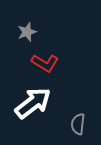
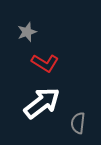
white arrow: moved 9 px right
gray semicircle: moved 1 px up
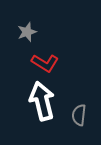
white arrow: moved 2 px up; rotated 66 degrees counterclockwise
gray semicircle: moved 1 px right, 8 px up
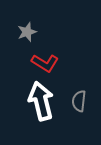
white arrow: moved 1 px left
gray semicircle: moved 14 px up
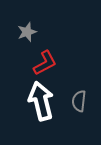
red L-shape: rotated 60 degrees counterclockwise
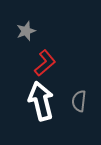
gray star: moved 1 px left, 1 px up
red L-shape: rotated 12 degrees counterclockwise
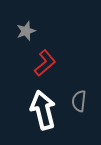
white arrow: moved 2 px right, 9 px down
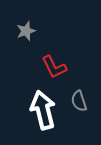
red L-shape: moved 9 px right, 4 px down; rotated 104 degrees clockwise
gray semicircle: rotated 25 degrees counterclockwise
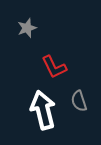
gray star: moved 1 px right, 3 px up
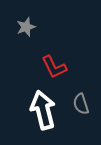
gray star: moved 1 px left, 1 px up
gray semicircle: moved 2 px right, 3 px down
